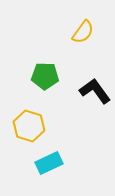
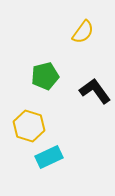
green pentagon: rotated 16 degrees counterclockwise
cyan rectangle: moved 6 px up
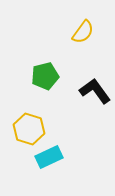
yellow hexagon: moved 3 px down
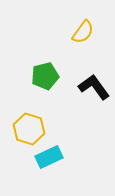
black L-shape: moved 1 px left, 4 px up
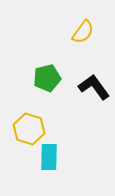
green pentagon: moved 2 px right, 2 px down
cyan rectangle: rotated 64 degrees counterclockwise
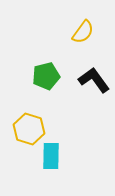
green pentagon: moved 1 px left, 2 px up
black L-shape: moved 7 px up
cyan rectangle: moved 2 px right, 1 px up
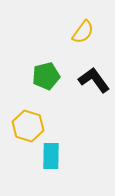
yellow hexagon: moved 1 px left, 3 px up
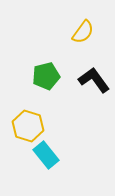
cyan rectangle: moved 5 px left, 1 px up; rotated 40 degrees counterclockwise
